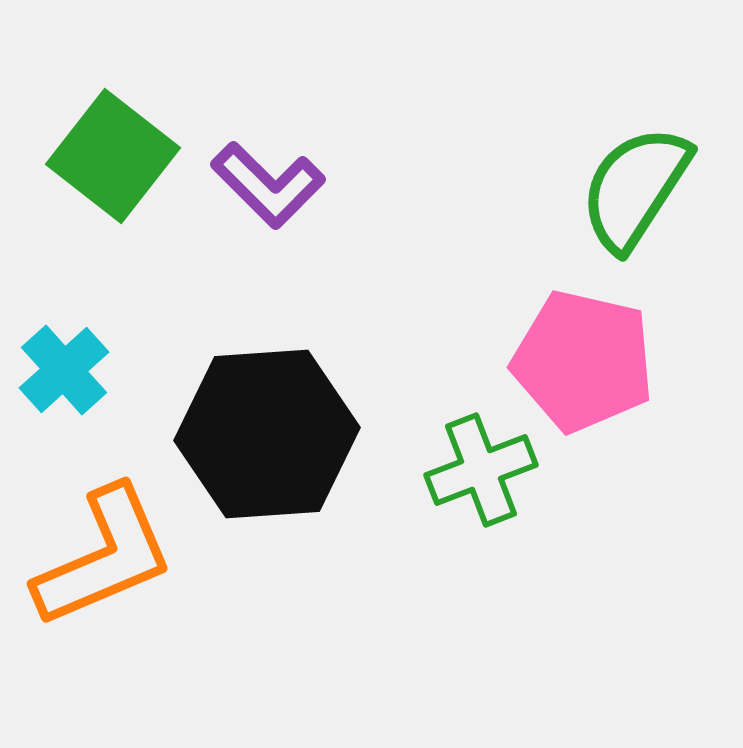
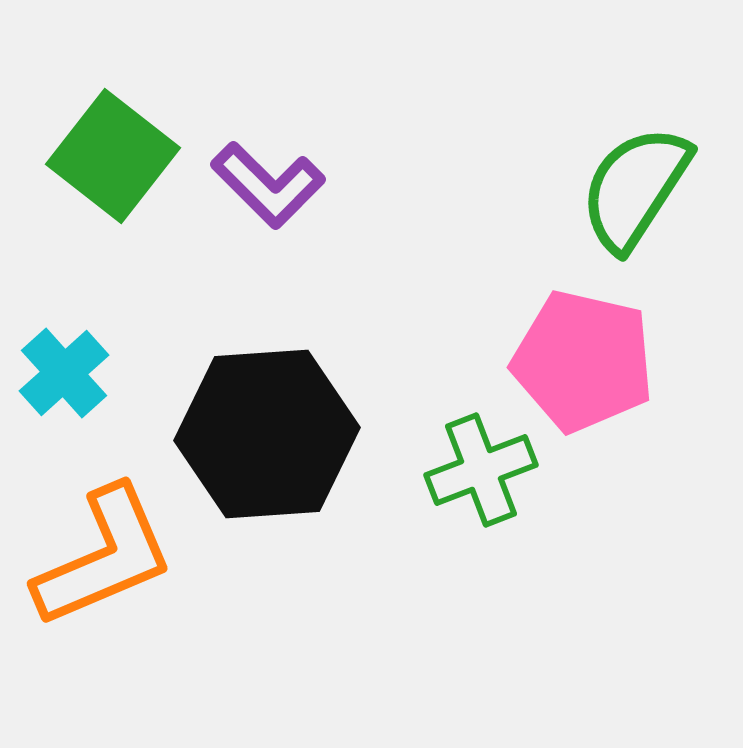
cyan cross: moved 3 px down
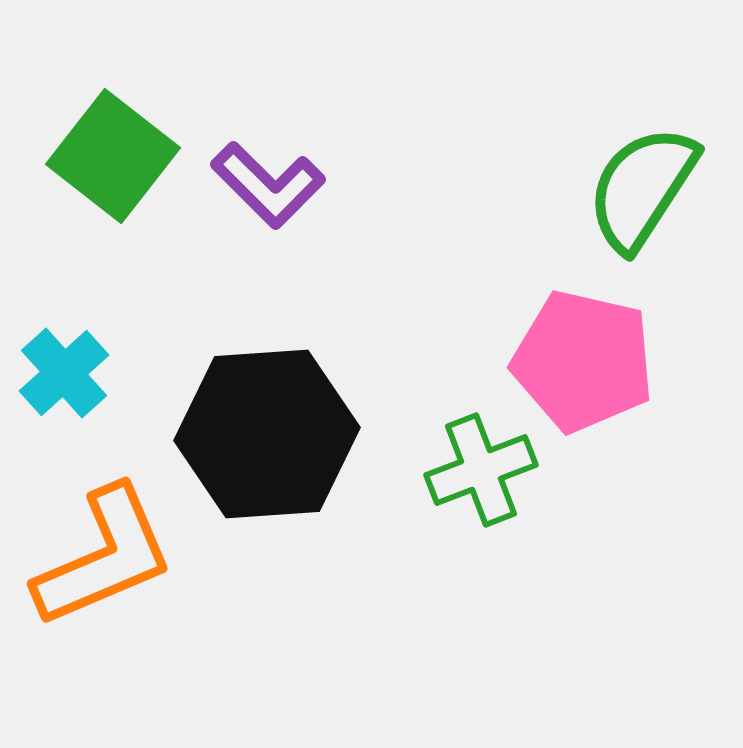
green semicircle: moved 7 px right
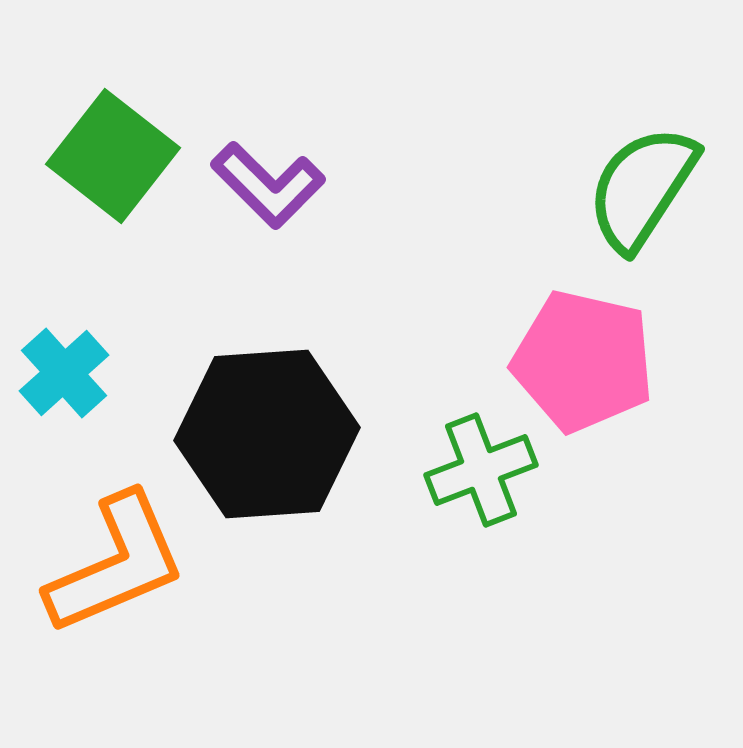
orange L-shape: moved 12 px right, 7 px down
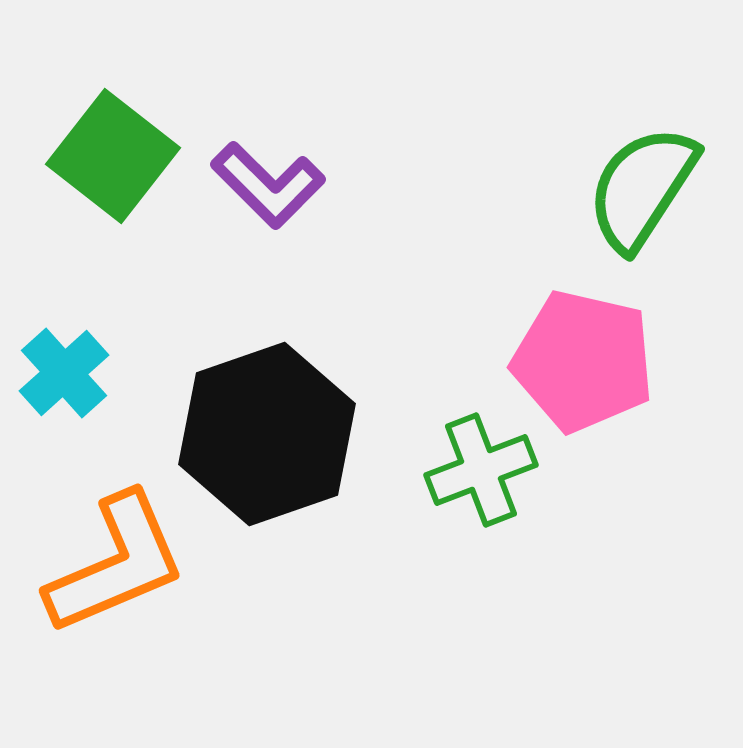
black hexagon: rotated 15 degrees counterclockwise
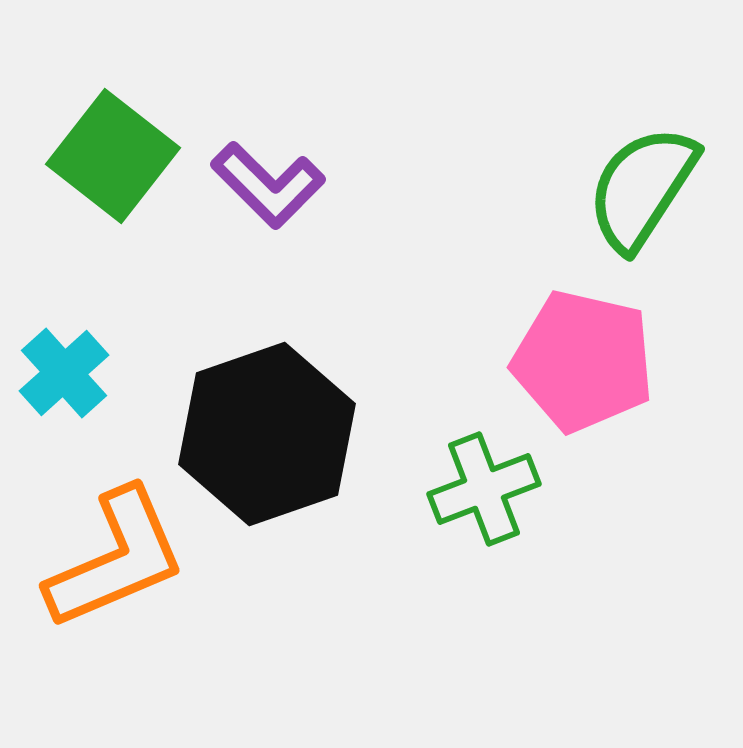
green cross: moved 3 px right, 19 px down
orange L-shape: moved 5 px up
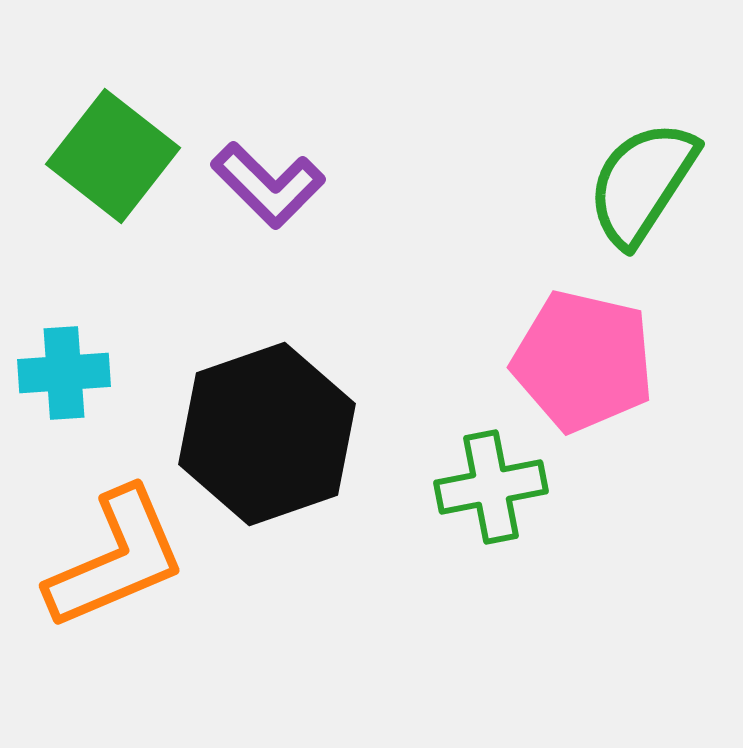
green semicircle: moved 5 px up
cyan cross: rotated 38 degrees clockwise
green cross: moved 7 px right, 2 px up; rotated 10 degrees clockwise
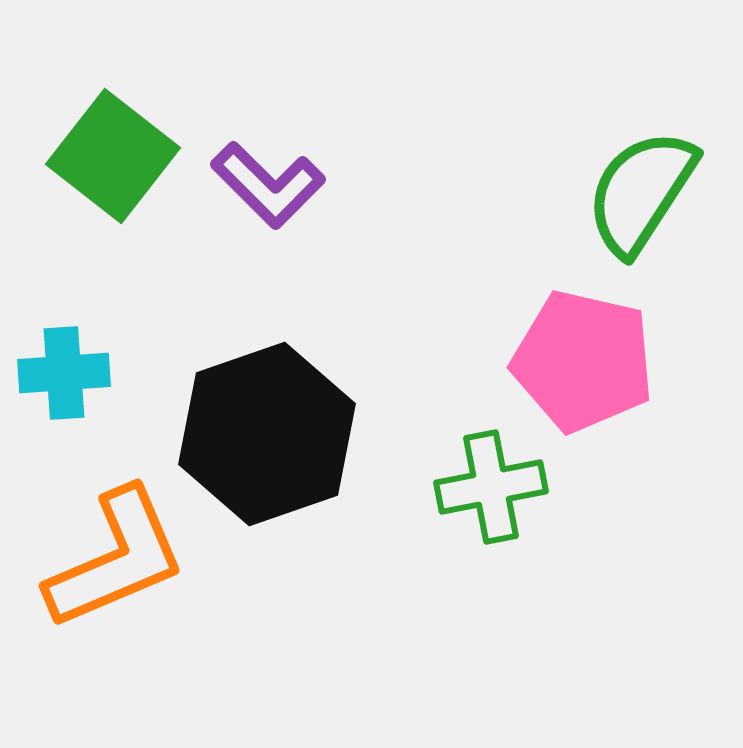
green semicircle: moved 1 px left, 9 px down
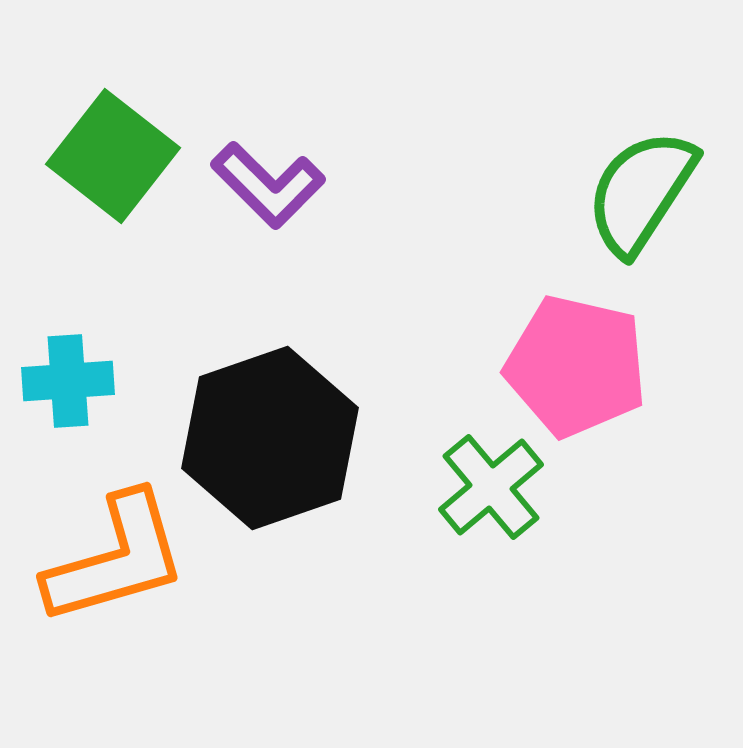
pink pentagon: moved 7 px left, 5 px down
cyan cross: moved 4 px right, 8 px down
black hexagon: moved 3 px right, 4 px down
green cross: rotated 29 degrees counterclockwise
orange L-shape: rotated 7 degrees clockwise
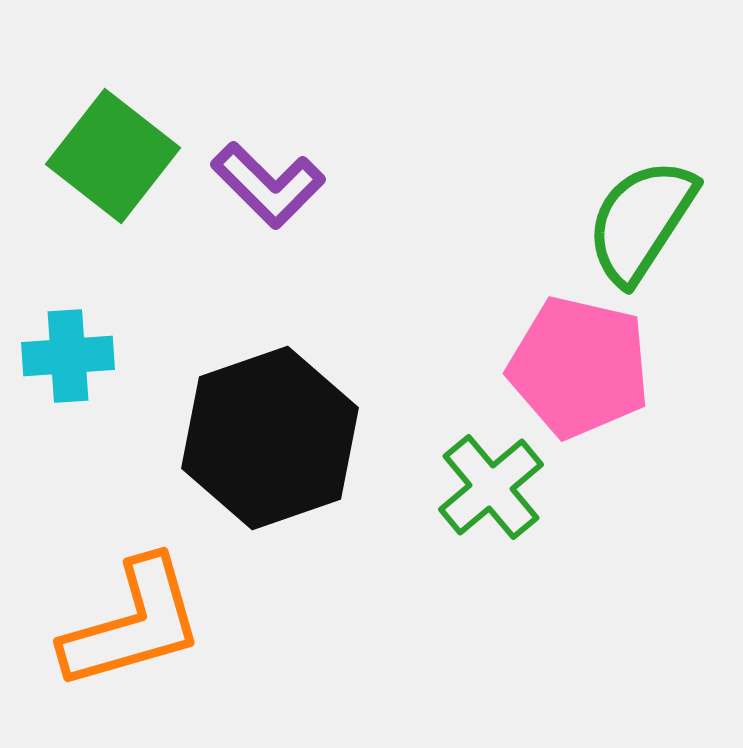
green semicircle: moved 29 px down
pink pentagon: moved 3 px right, 1 px down
cyan cross: moved 25 px up
orange L-shape: moved 17 px right, 65 px down
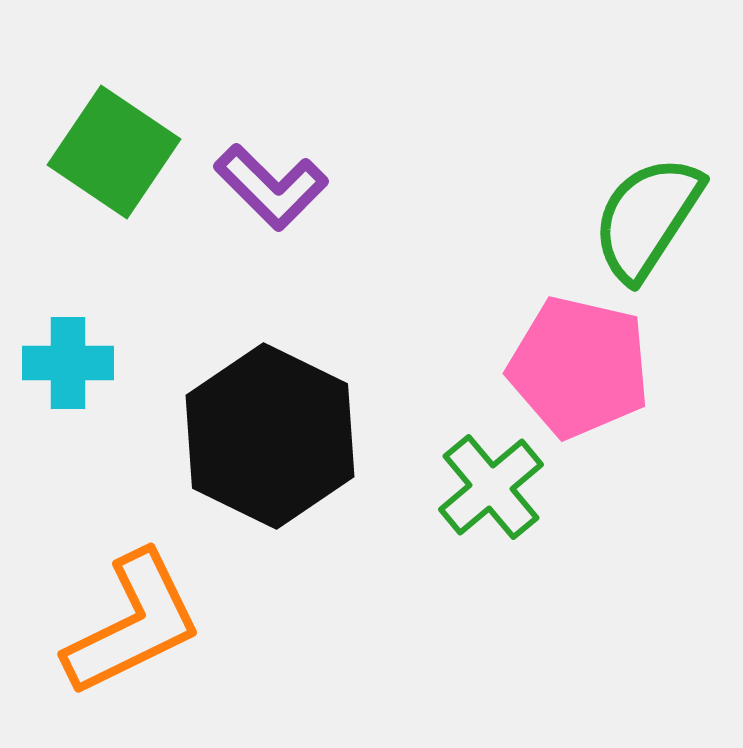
green square: moved 1 px right, 4 px up; rotated 4 degrees counterclockwise
purple L-shape: moved 3 px right, 2 px down
green semicircle: moved 6 px right, 3 px up
cyan cross: moved 7 px down; rotated 4 degrees clockwise
black hexagon: moved 2 px up; rotated 15 degrees counterclockwise
orange L-shape: rotated 10 degrees counterclockwise
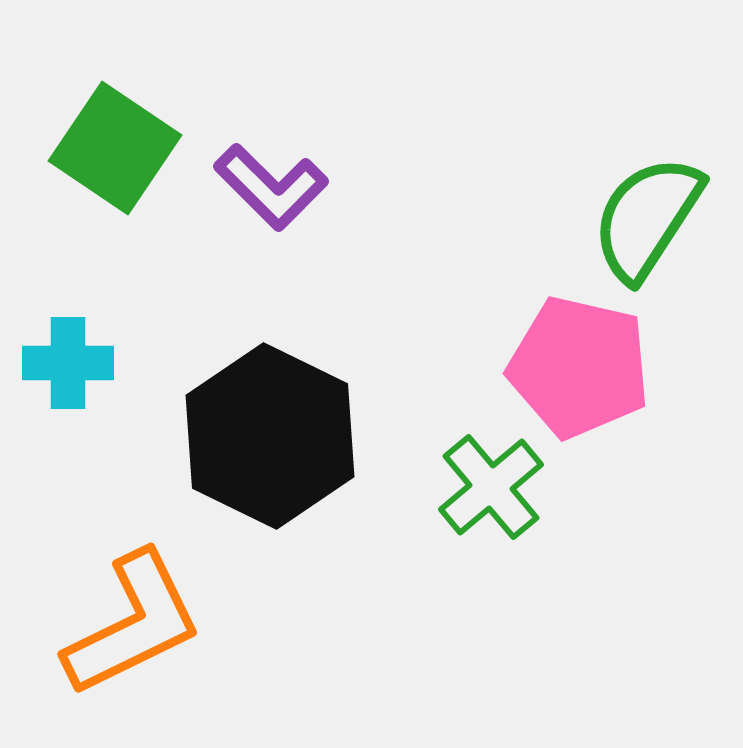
green square: moved 1 px right, 4 px up
